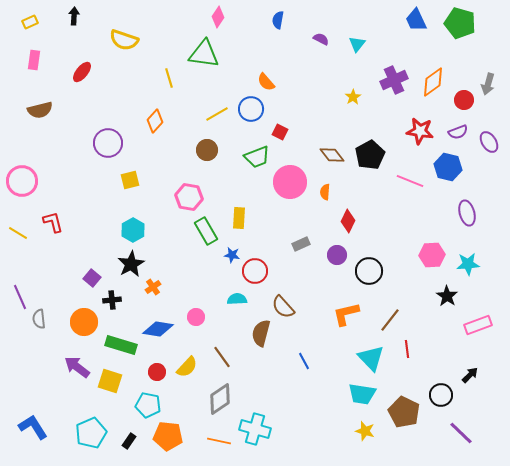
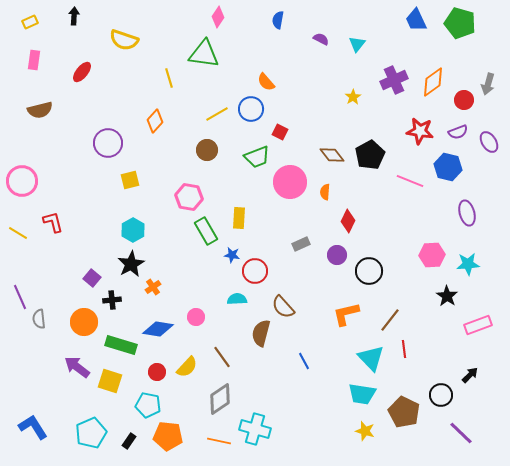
red line at (407, 349): moved 3 px left
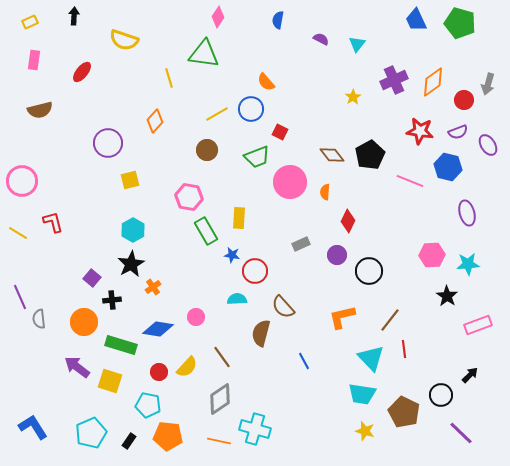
purple ellipse at (489, 142): moved 1 px left, 3 px down
orange L-shape at (346, 314): moved 4 px left, 3 px down
red circle at (157, 372): moved 2 px right
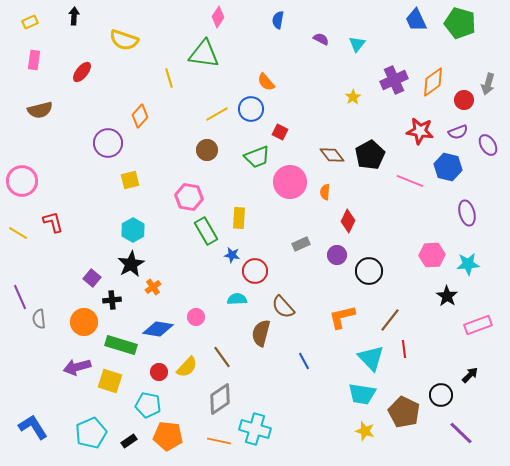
orange diamond at (155, 121): moved 15 px left, 5 px up
purple arrow at (77, 367): rotated 52 degrees counterclockwise
black rectangle at (129, 441): rotated 21 degrees clockwise
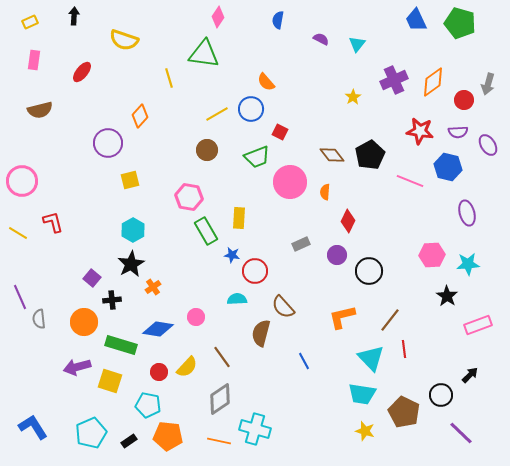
purple semicircle at (458, 132): rotated 18 degrees clockwise
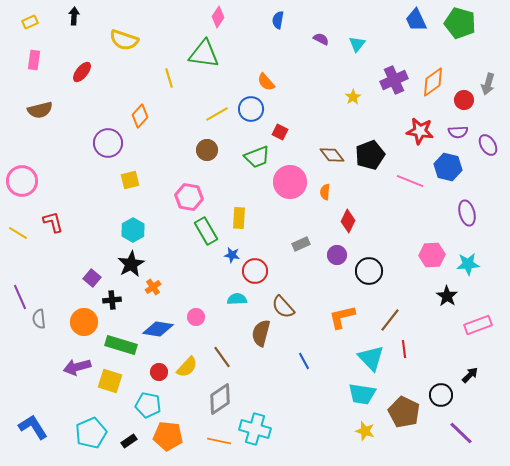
black pentagon at (370, 155): rotated 8 degrees clockwise
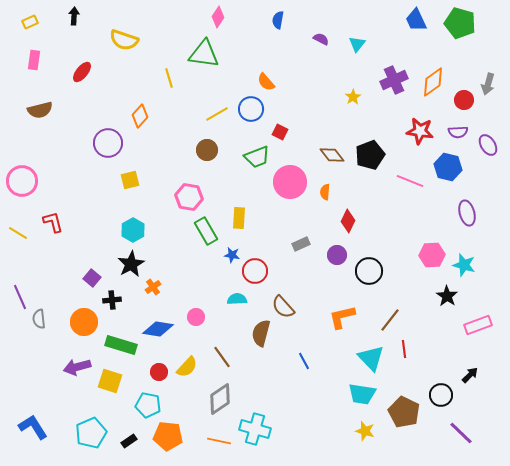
cyan star at (468, 264): moved 4 px left, 1 px down; rotated 20 degrees clockwise
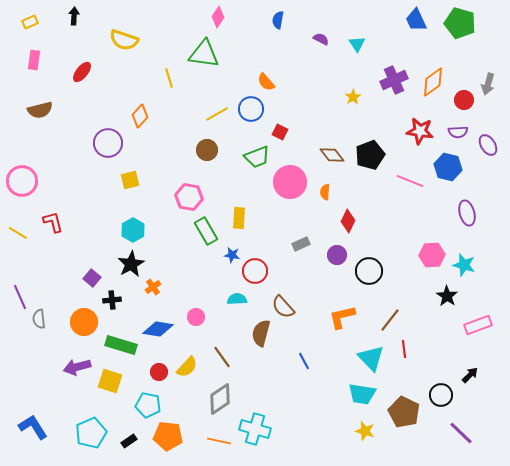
cyan triangle at (357, 44): rotated 12 degrees counterclockwise
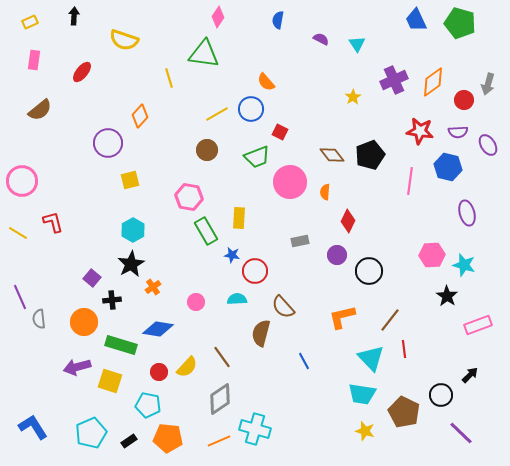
brown semicircle at (40, 110): rotated 25 degrees counterclockwise
pink line at (410, 181): rotated 76 degrees clockwise
gray rectangle at (301, 244): moved 1 px left, 3 px up; rotated 12 degrees clockwise
pink circle at (196, 317): moved 15 px up
orange pentagon at (168, 436): moved 2 px down
orange line at (219, 441): rotated 35 degrees counterclockwise
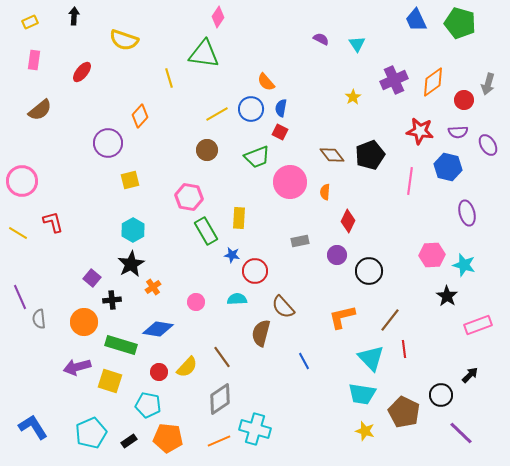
blue semicircle at (278, 20): moved 3 px right, 88 px down
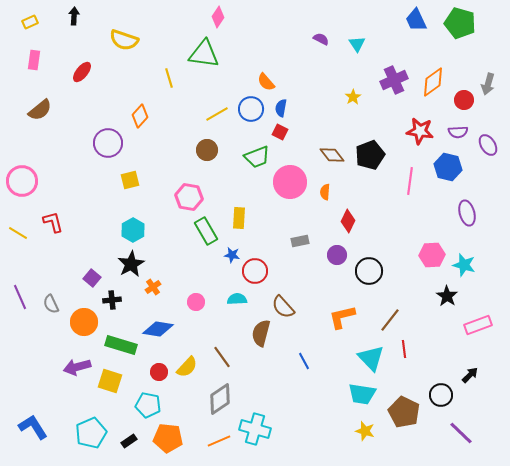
gray semicircle at (39, 319): moved 12 px right, 15 px up; rotated 18 degrees counterclockwise
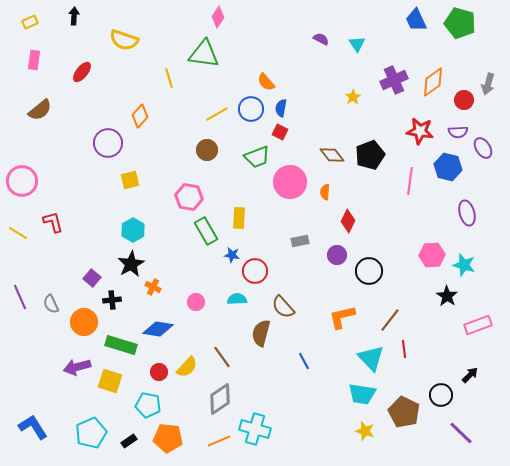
purple ellipse at (488, 145): moved 5 px left, 3 px down
orange cross at (153, 287): rotated 28 degrees counterclockwise
